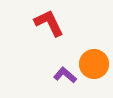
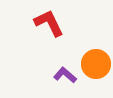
orange circle: moved 2 px right
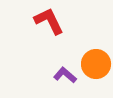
red L-shape: moved 2 px up
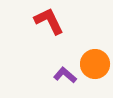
orange circle: moved 1 px left
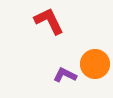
purple L-shape: rotated 15 degrees counterclockwise
